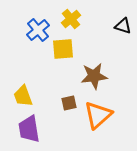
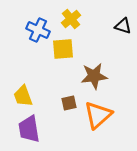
blue cross: rotated 25 degrees counterclockwise
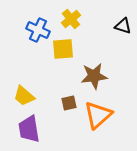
yellow trapezoid: moved 1 px right; rotated 30 degrees counterclockwise
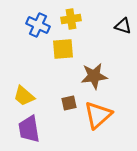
yellow cross: rotated 30 degrees clockwise
blue cross: moved 5 px up
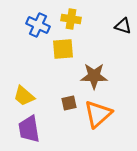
yellow cross: rotated 18 degrees clockwise
brown star: rotated 8 degrees clockwise
orange triangle: moved 1 px up
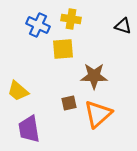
yellow trapezoid: moved 6 px left, 5 px up
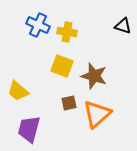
yellow cross: moved 4 px left, 13 px down
yellow square: moved 1 px left, 17 px down; rotated 25 degrees clockwise
brown star: rotated 16 degrees clockwise
orange triangle: moved 1 px left
purple trapezoid: rotated 24 degrees clockwise
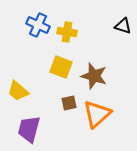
yellow square: moved 1 px left, 1 px down
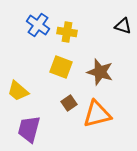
blue cross: rotated 10 degrees clockwise
brown star: moved 6 px right, 4 px up
brown square: rotated 21 degrees counterclockwise
orange triangle: rotated 28 degrees clockwise
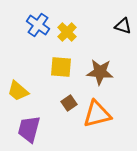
yellow cross: rotated 36 degrees clockwise
yellow square: rotated 15 degrees counterclockwise
brown star: rotated 12 degrees counterclockwise
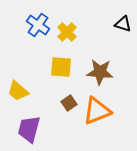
black triangle: moved 2 px up
orange triangle: moved 3 px up; rotated 8 degrees counterclockwise
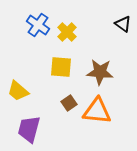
black triangle: rotated 18 degrees clockwise
orange triangle: rotated 28 degrees clockwise
